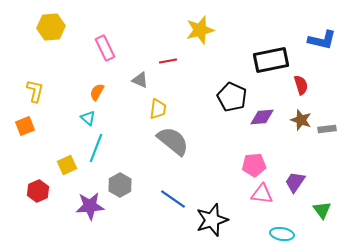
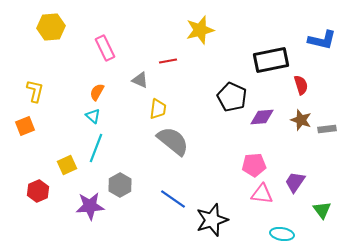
cyan triangle: moved 5 px right, 2 px up
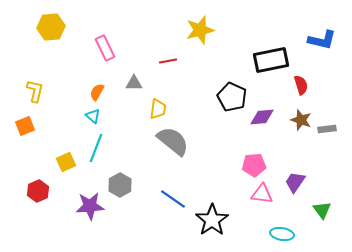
gray triangle: moved 6 px left, 3 px down; rotated 24 degrees counterclockwise
yellow square: moved 1 px left, 3 px up
black star: rotated 16 degrees counterclockwise
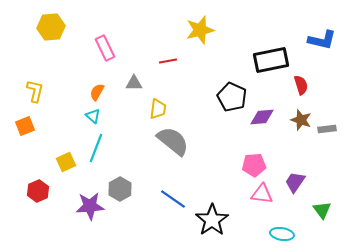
gray hexagon: moved 4 px down
